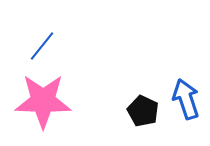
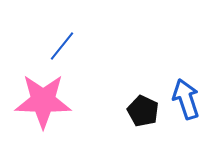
blue line: moved 20 px right
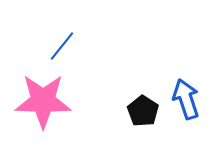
black pentagon: rotated 8 degrees clockwise
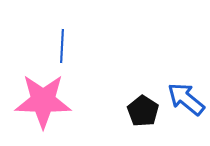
blue line: rotated 36 degrees counterclockwise
blue arrow: rotated 33 degrees counterclockwise
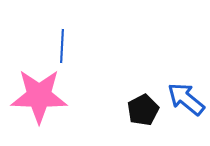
pink star: moved 4 px left, 5 px up
black pentagon: moved 1 px up; rotated 12 degrees clockwise
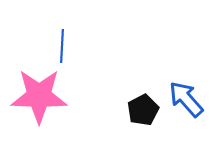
blue arrow: rotated 9 degrees clockwise
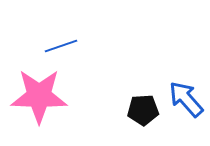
blue line: moved 1 px left; rotated 68 degrees clockwise
black pentagon: rotated 24 degrees clockwise
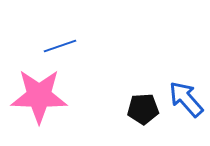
blue line: moved 1 px left
black pentagon: moved 1 px up
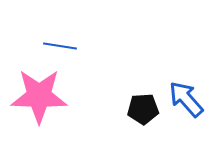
blue line: rotated 28 degrees clockwise
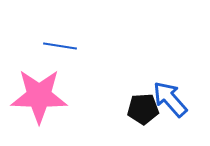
blue arrow: moved 16 px left
